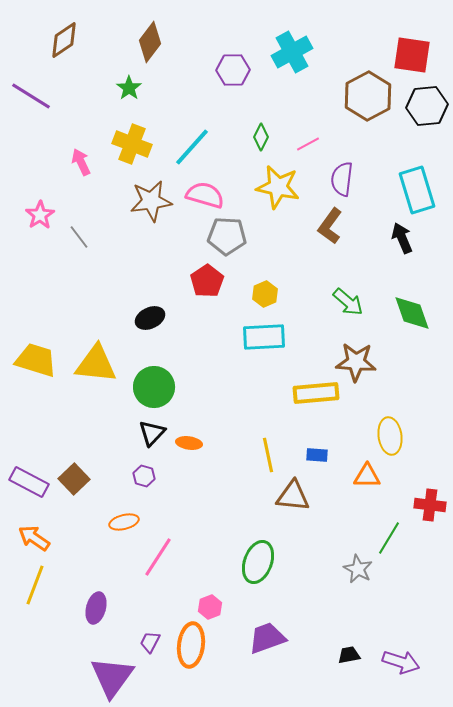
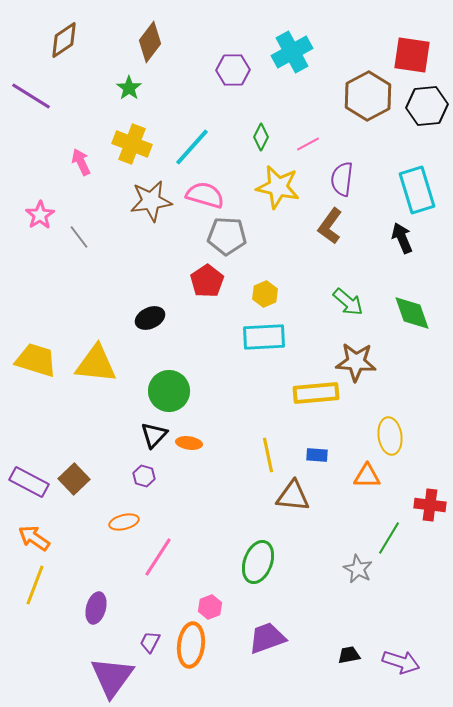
green circle at (154, 387): moved 15 px right, 4 px down
black triangle at (152, 433): moved 2 px right, 2 px down
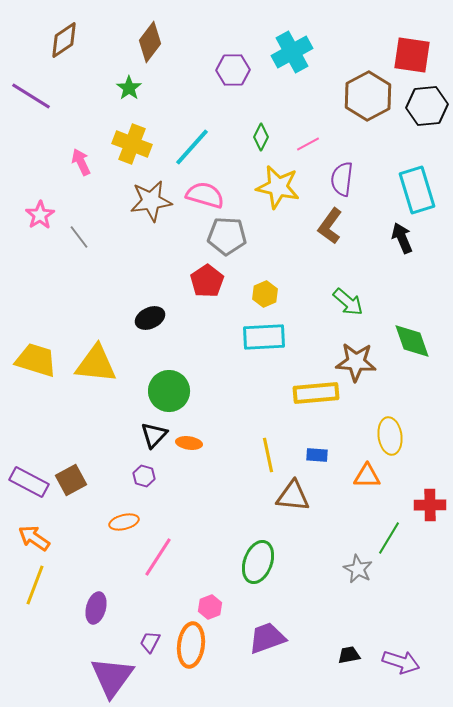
green diamond at (412, 313): moved 28 px down
brown square at (74, 479): moved 3 px left, 1 px down; rotated 16 degrees clockwise
red cross at (430, 505): rotated 8 degrees counterclockwise
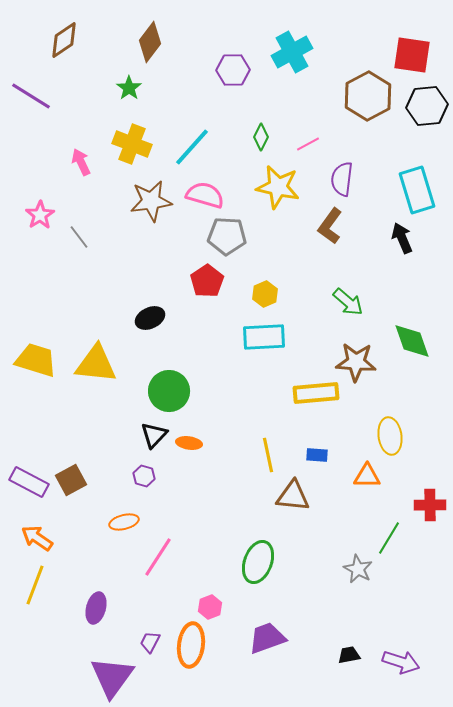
orange arrow at (34, 538): moved 3 px right
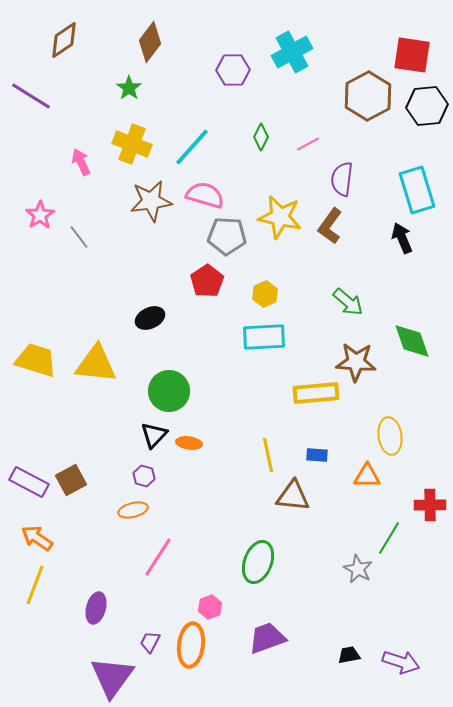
yellow star at (278, 187): moved 2 px right, 30 px down
orange ellipse at (124, 522): moved 9 px right, 12 px up
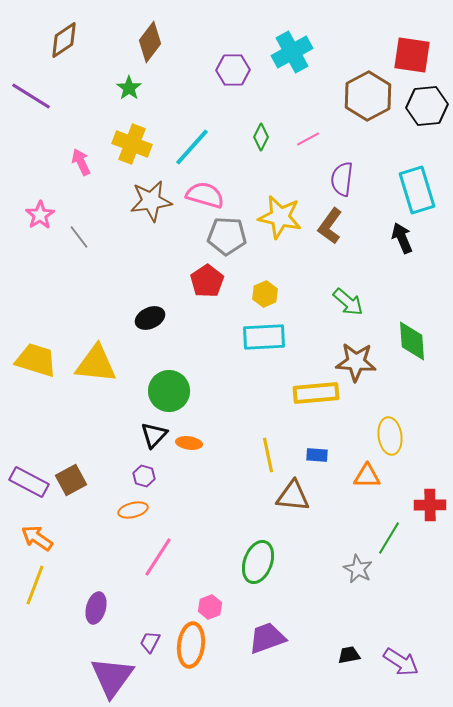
pink line at (308, 144): moved 5 px up
green diamond at (412, 341): rotated 15 degrees clockwise
purple arrow at (401, 662): rotated 15 degrees clockwise
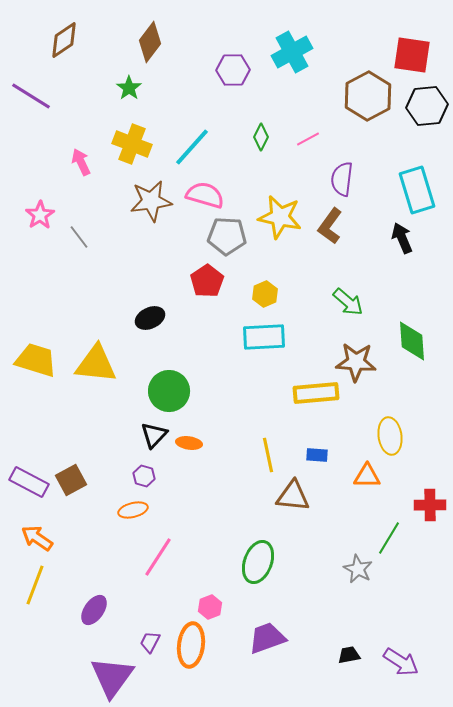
purple ellipse at (96, 608): moved 2 px left, 2 px down; rotated 20 degrees clockwise
